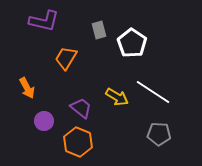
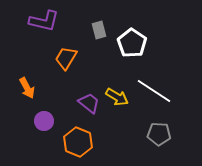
white line: moved 1 px right, 1 px up
purple trapezoid: moved 8 px right, 5 px up
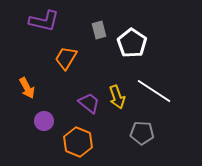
yellow arrow: rotated 40 degrees clockwise
gray pentagon: moved 17 px left, 1 px up
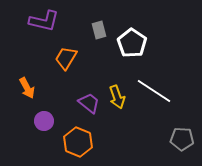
gray pentagon: moved 40 px right, 6 px down
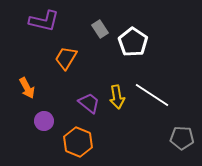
gray rectangle: moved 1 px right, 1 px up; rotated 18 degrees counterclockwise
white pentagon: moved 1 px right, 1 px up
white line: moved 2 px left, 4 px down
yellow arrow: rotated 10 degrees clockwise
gray pentagon: moved 1 px up
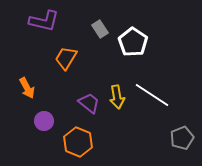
gray pentagon: rotated 25 degrees counterclockwise
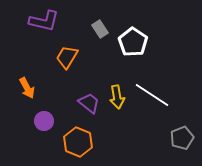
orange trapezoid: moved 1 px right, 1 px up
